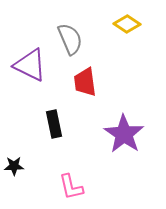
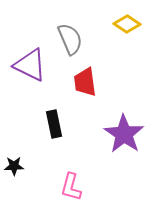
pink L-shape: rotated 28 degrees clockwise
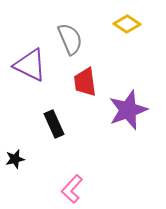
black rectangle: rotated 12 degrees counterclockwise
purple star: moved 4 px right, 24 px up; rotated 18 degrees clockwise
black star: moved 1 px right, 7 px up; rotated 12 degrees counterclockwise
pink L-shape: moved 1 px right, 2 px down; rotated 28 degrees clockwise
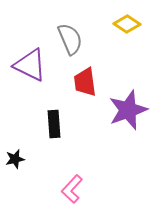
black rectangle: rotated 20 degrees clockwise
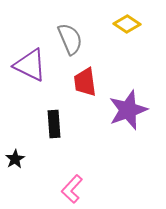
black star: rotated 18 degrees counterclockwise
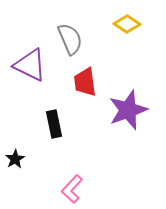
black rectangle: rotated 8 degrees counterclockwise
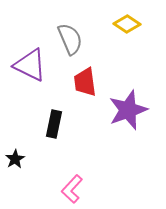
black rectangle: rotated 24 degrees clockwise
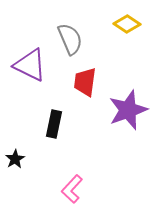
red trapezoid: rotated 16 degrees clockwise
